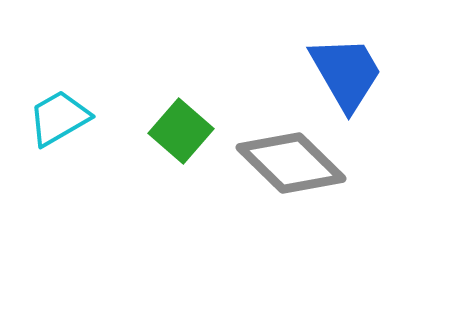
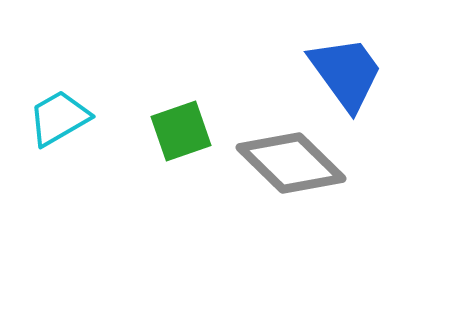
blue trapezoid: rotated 6 degrees counterclockwise
green square: rotated 30 degrees clockwise
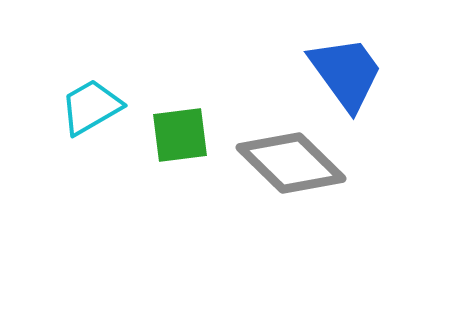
cyan trapezoid: moved 32 px right, 11 px up
green square: moved 1 px left, 4 px down; rotated 12 degrees clockwise
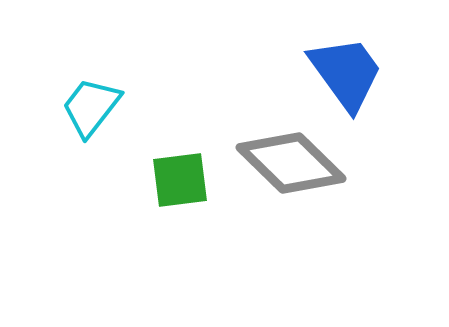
cyan trapezoid: rotated 22 degrees counterclockwise
green square: moved 45 px down
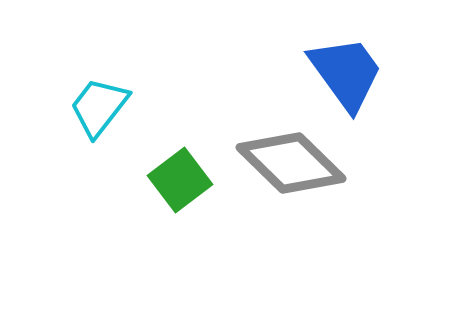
cyan trapezoid: moved 8 px right
green square: rotated 30 degrees counterclockwise
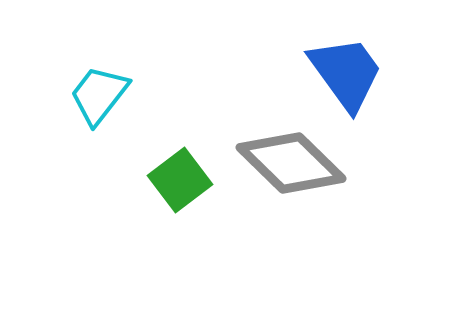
cyan trapezoid: moved 12 px up
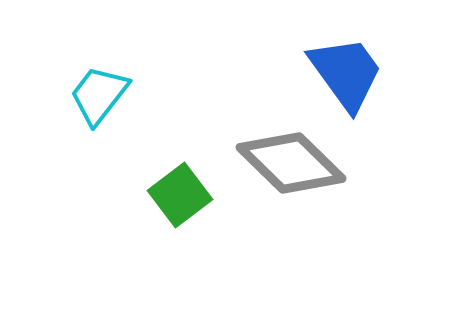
green square: moved 15 px down
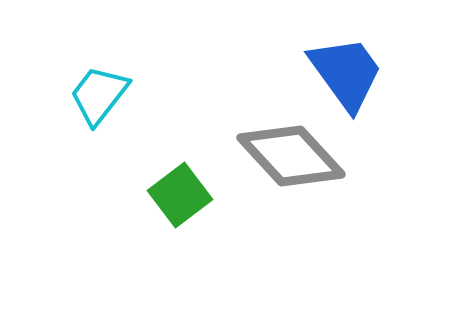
gray diamond: moved 7 px up; rotated 3 degrees clockwise
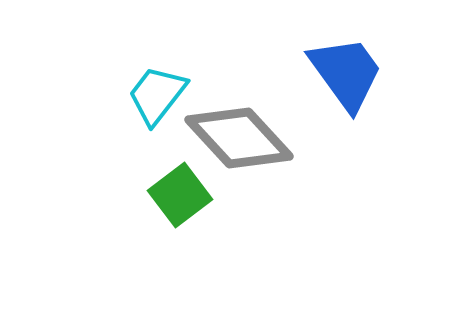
cyan trapezoid: moved 58 px right
gray diamond: moved 52 px left, 18 px up
